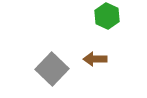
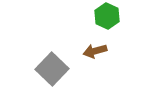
brown arrow: moved 8 px up; rotated 15 degrees counterclockwise
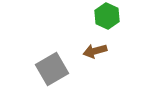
gray square: rotated 16 degrees clockwise
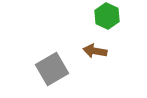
brown arrow: rotated 25 degrees clockwise
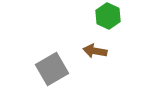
green hexagon: moved 1 px right
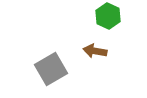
gray square: moved 1 px left
